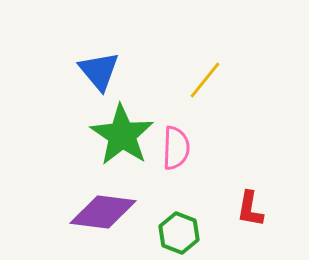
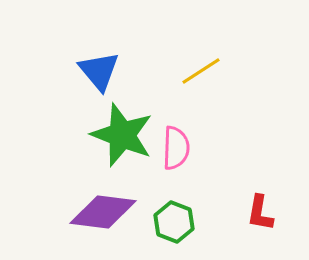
yellow line: moved 4 px left, 9 px up; rotated 18 degrees clockwise
green star: rotated 12 degrees counterclockwise
red L-shape: moved 10 px right, 4 px down
green hexagon: moved 5 px left, 11 px up
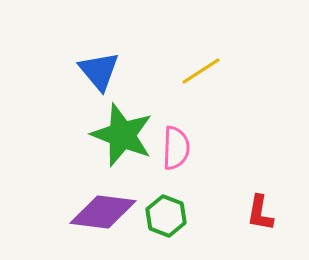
green hexagon: moved 8 px left, 6 px up
